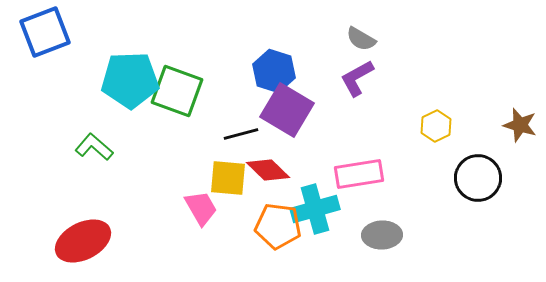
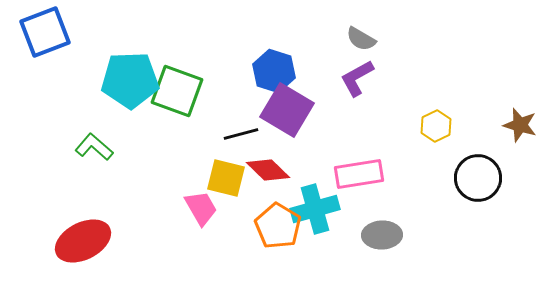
yellow square: moved 2 px left; rotated 9 degrees clockwise
orange pentagon: rotated 24 degrees clockwise
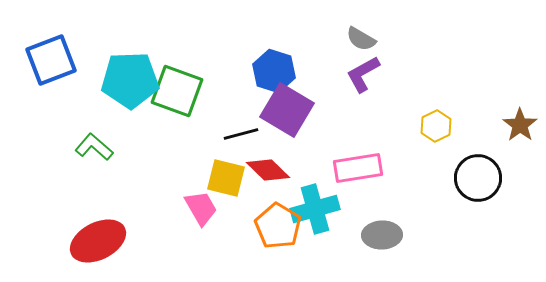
blue square: moved 6 px right, 28 px down
purple L-shape: moved 6 px right, 4 px up
brown star: rotated 20 degrees clockwise
pink rectangle: moved 1 px left, 6 px up
red ellipse: moved 15 px right
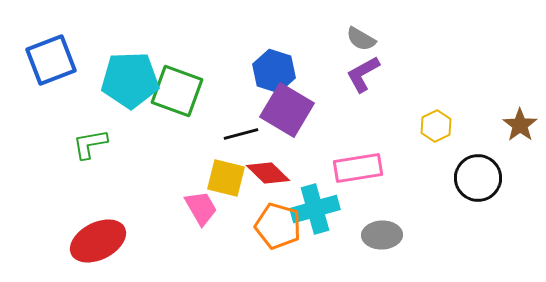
green L-shape: moved 4 px left, 3 px up; rotated 51 degrees counterclockwise
red diamond: moved 3 px down
orange pentagon: rotated 15 degrees counterclockwise
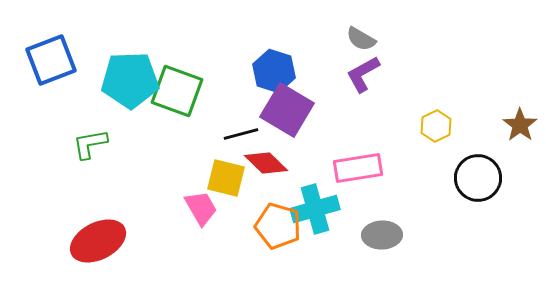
red diamond: moved 2 px left, 10 px up
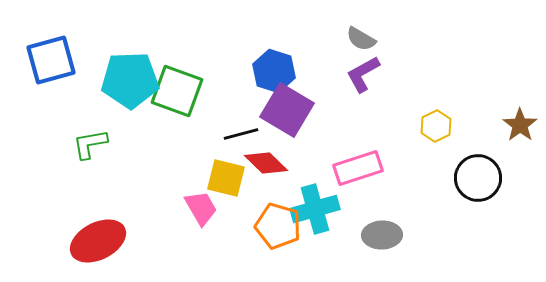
blue square: rotated 6 degrees clockwise
pink rectangle: rotated 9 degrees counterclockwise
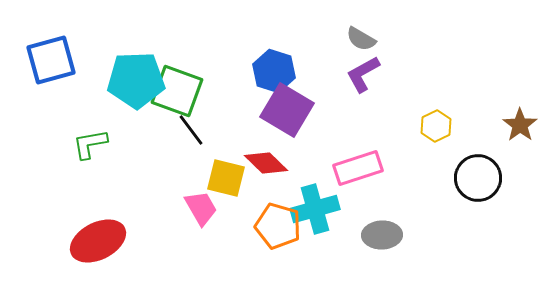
cyan pentagon: moved 6 px right
black line: moved 50 px left, 4 px up; rotated 68 degrees clockwise
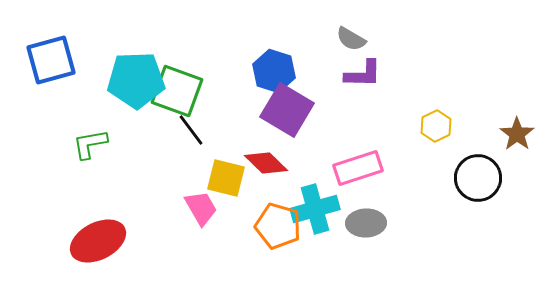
gray semicircle: moved 10 px left
purple L-shape: rotated 150 degrees counterclockwise
brown star: moved 3 px left, 9 px down
gray ellipse: moved 16 px left, 12 px up
